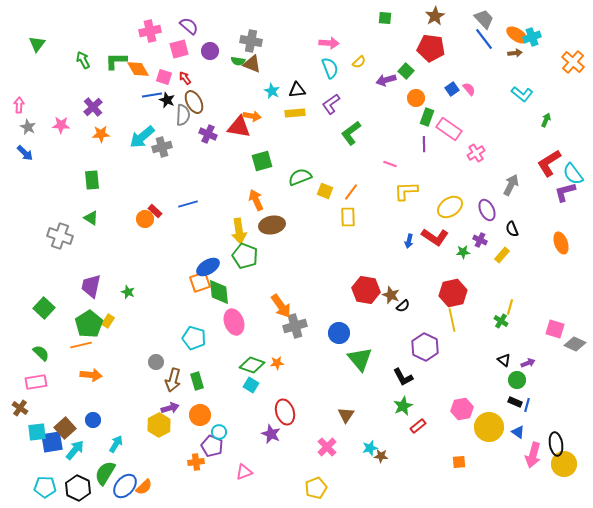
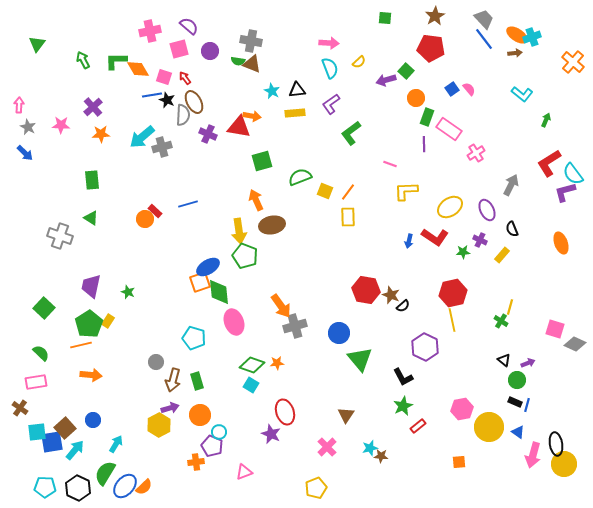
orange line at (351, 192): moved 3 px left
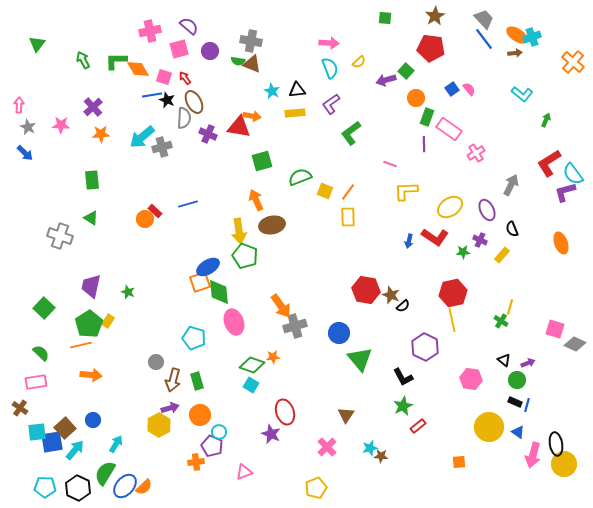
gray semicircle at (183, 115): moved 1 px right, 3 px down
orange star at (277, 363): moved 4 px left, 6 px up
pink hexagon at (462, 409): moved 9 px right, 30 px up; rotated 20 degrees clockwise
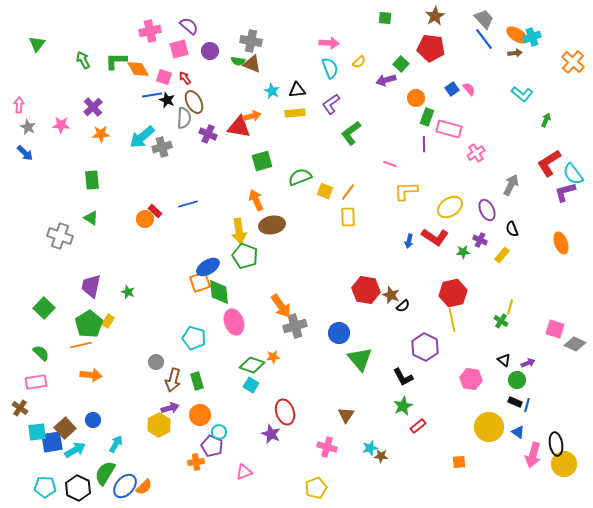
green square at (406, 71): moved 5 px left, 7 px up
orange arrow at (252, 116): rotated 24 degrees counterclockwise
pink rectangle at (449, 129): rotated 20 degrees counterclockwise
pink cross at (327, 447): rotated 30 degrees counterclockwise
cyan arrow at (75, 450): rotated 20 degrees clockwise
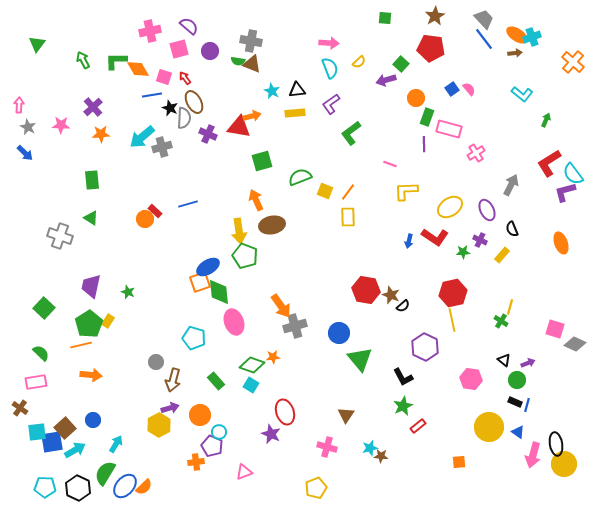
black star at (167, 100): moved 3 px right, 8 px down
green rectangle at (197, 381): moved 19 px right; rotated 24 degrees counterclockwise
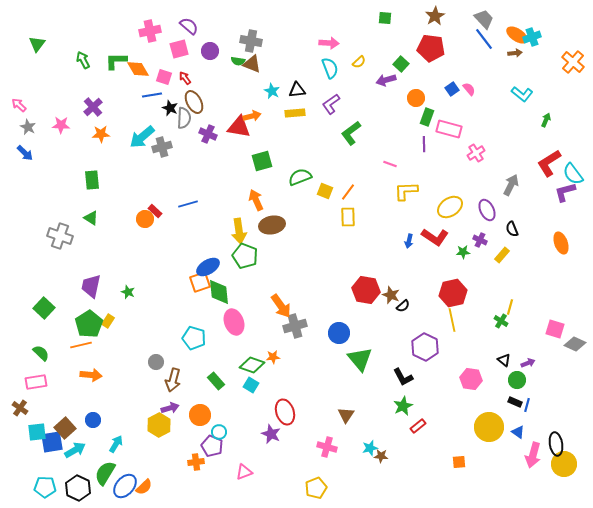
pink arrow at (19, 105): rotated 49 degrees counterclockwise
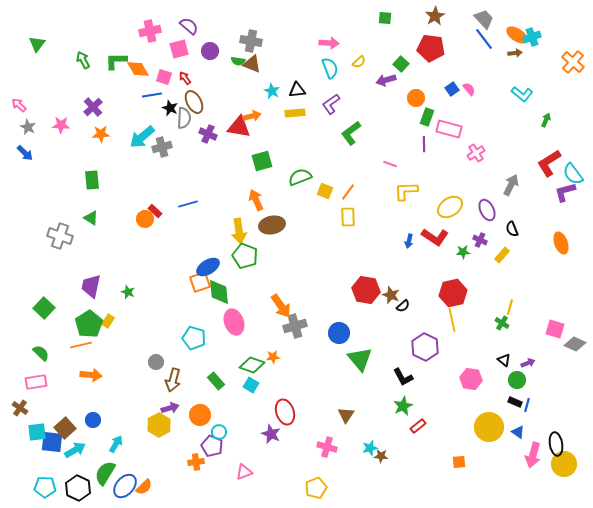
green cross at (501, 321): moved 1 px right, 2 px down
blue square at (52, 442): rotated 15 degrees clockwise
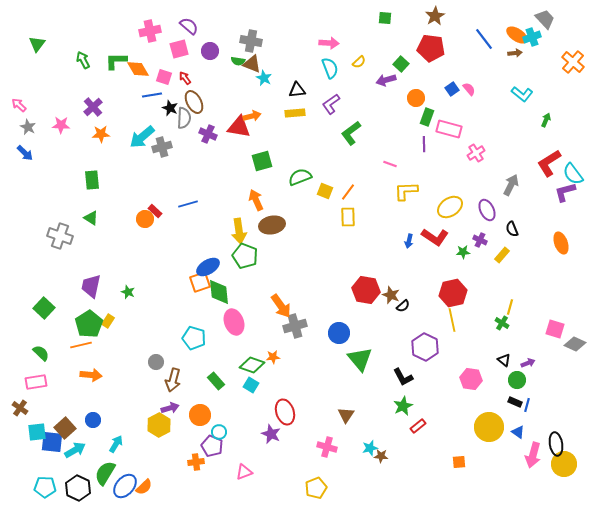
gray trapezoid at (484, 19): moved 61 px right
cyan star at (272, 91): moved 8 px left, 13 px up
